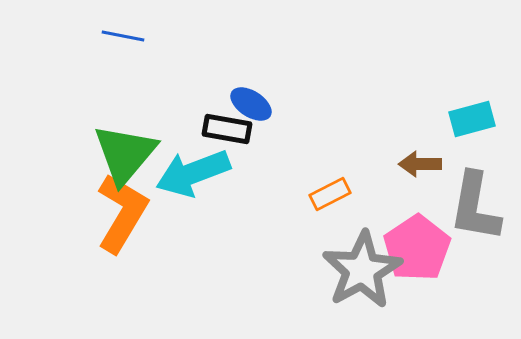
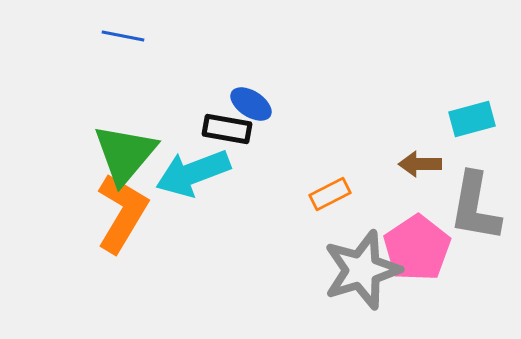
gray star: rotated 12 degrees clockwise
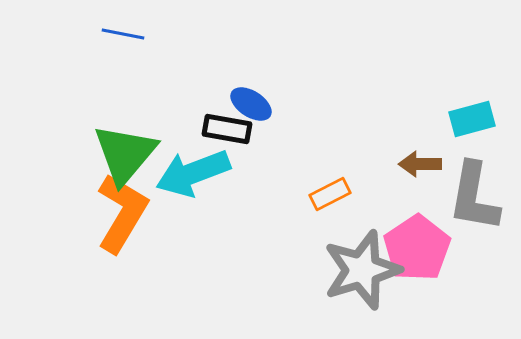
blue line: moved 2 px up
gray L-shape: moved 1 px left, 10 px up
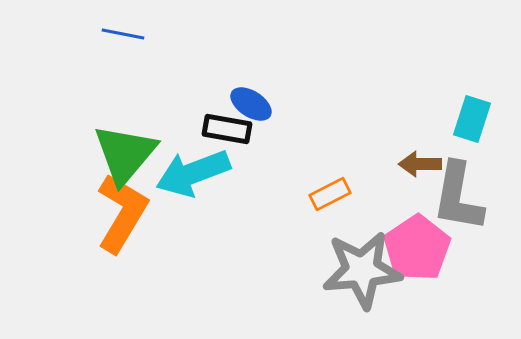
cyan rectangle: rotated 57 degrees counterclockwise
gray L-shape: moved 16 px left
gray star: rotated 12 degrees clockwise
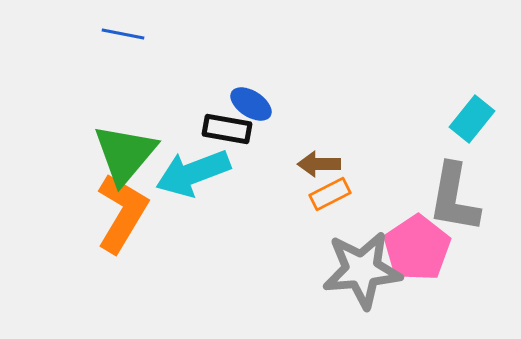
cyan rectangle: rotated 21 degrees clockwise
brown arrow: moved 101 px left
gray L-shape: moved 4 px left, 1 px down
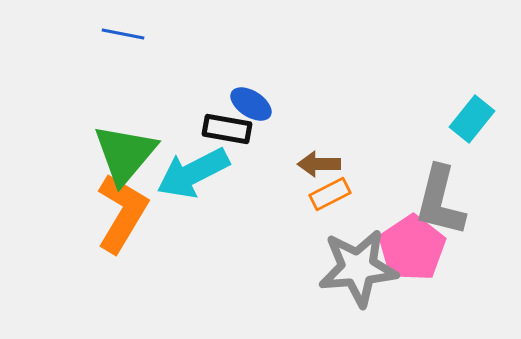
cyan arrow: rotated 6 degrees counterclockwise
gray L-shape: moved 14 px left, 3 px down; rotated 4 degrees clockwise
pink pentagon: moved 5 px left
gray star: moved 4 px left, 2 px up
